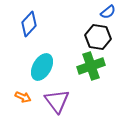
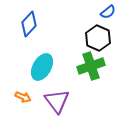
black hexagon: moved 1 px down; rotated 15 degrees clockwise
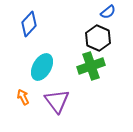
orange arrow: rotated 140 degrees counterclockwise
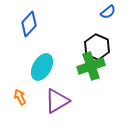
black hexagon: moved 1 px left, 9 px down
orange arrow: moved 3 px left
purple triangle: rotated 36 degrees clockwise
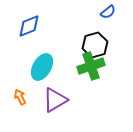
blue diamond: moved 2 px down; rotated 25 degrees clockwise
black hexagon: moved 2 px left, 2 px up; rotated 20 degrees clockwise
purple triangle: moved 2 px left, 1 px up
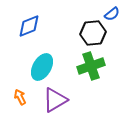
blue semicircle: moved 4 px right, 2 px down
black hexagon: moved 2 px left, 12 px up; rotated 10 degrees clockwise
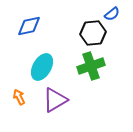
blue diamond: rotated 10 degrees clockwise
orange arrow: moved 1 px left
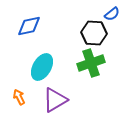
black hexagon: moved 1 px right; rotated 10 degrees clockwise
green cross: moved 3 px up
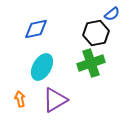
blue diamond: moved 7 px right, 3 px down
black hexagon: moved 2 px right; rotated 15 degrees counterclockwise
orange arrow: moved 1 px right, 2 px down; rotated 14 degrees clockwise
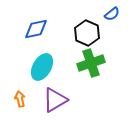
black hexagon: moved 9 px left; rotated 25 degrees counterclockwise
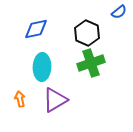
blue semicircle: moved 7 px right, 2 px up
cyan ellipse: rotated 28 degrees counterclockwise
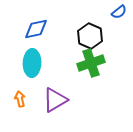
black hexagon: moved 3 px right, 3 px down
cyan ellipse: moved 10 px left, 4 px up
